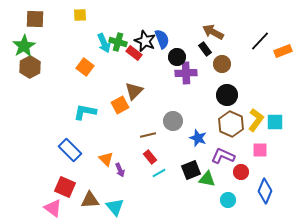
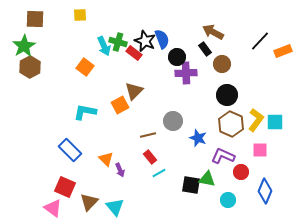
cyan arrow at (104, 43): moved 3 px down
black square at (191, 170): moved 15 px down; rotated 30 degrees clockwise
brown triangle at (90, 200): moved 1 px left, 2 px down; rotated 42 degrees counterclockwise
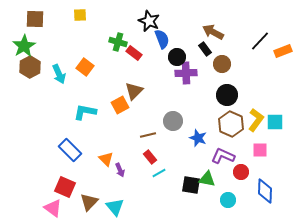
black star at (145, 41): moved 4 px right, 20 px up
cyan arrow at (104, 46): moved 45 px left, 28 px down
blue diamond at (265, 191): rotated 20 degrees counterclockwise
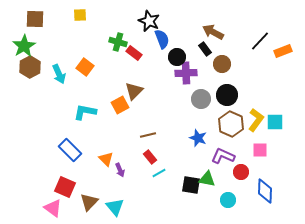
gray circle at (173, 121): moved 28 px right, 22 px up
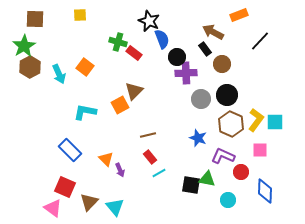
orange rectangle at (283, 51): moved 44 px left, 36 px up
